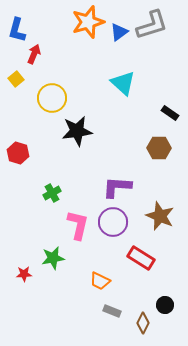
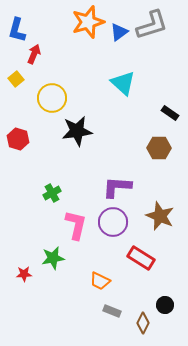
red hexagon: moved 14 px up
pink L-shape: moved 2 px left
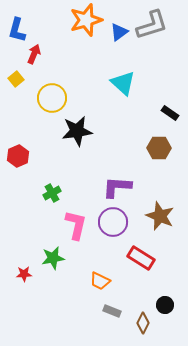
orange star: moved 2 px left, 2 px up
red hexagon: moved 17 px down; rotated 20 degrees clockwise
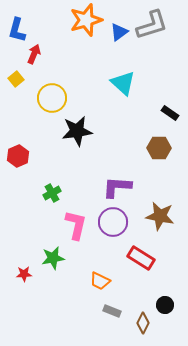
brown star: rotated 12 degrees counterclockwise
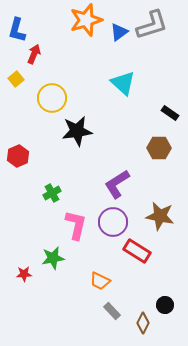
purple L-shape: moved 3 px up; rotated 36 degrees counterclockwise
red rectangle: moved 4 px left, 7 px up
gray rectangle: rotated 24 degrees clockwise
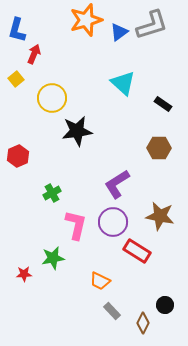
black rectangle: moved 7 px left, 9 px up
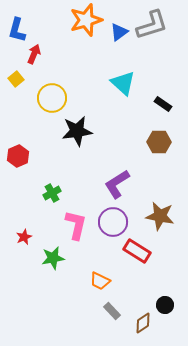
brown hexagon: moved 6 px up
red star: moved 37 px up; rotated 21 degrees counterclockwise
brown diamond: rotated 30 degrees clockwise
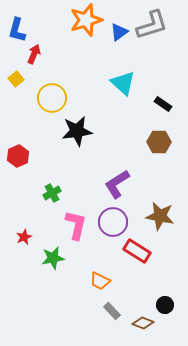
brown diamond: rotated 55 degrees clockwise
